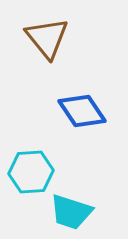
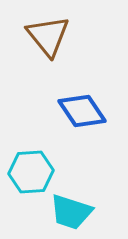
brown triangle: moved 1 px right, 2 px up
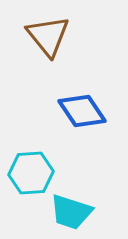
cyan hexagon: moved 1 px down
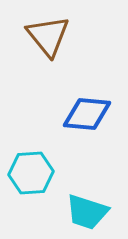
blue diamond: moved 5 px right, 3 px down; rotated 51 degrees counterclockwise
cyan trapezoid: moved 16 px right
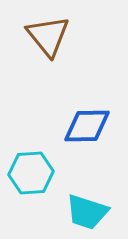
blue diamond: moved 12 px down; rotated 6 degrees counterclockwise
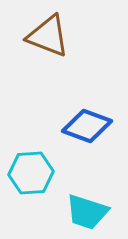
brown triangle: rotated 30 degrees counterclockwise
blue diamond: rotated 21 degrees clockwise
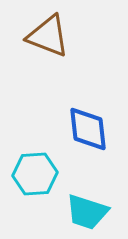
blue diamond: moved 1 px right, 3 px down; rotated 63 degrees clockwise
cyan hexagon: moved 4 px right, 1 px down
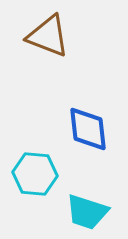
cyan hexagon: rotated 9 degrees clockwise
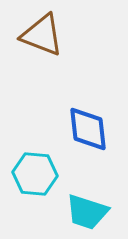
brown triangle: moved 6 px left, 1 px up
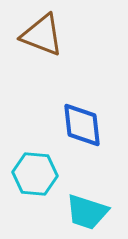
blue diamond: moved 6 px left, 4 px up
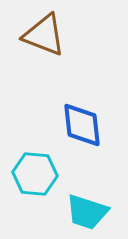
brown triangle: moved 2 px right
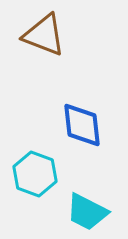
cyan hexagon: rotated 15 degrees clockwise
cyan trapezoid: rotated 9 degrees clockwise
